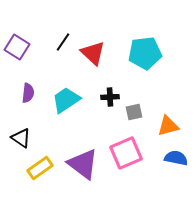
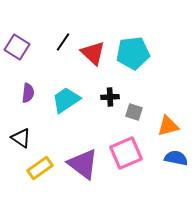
cyan pentagon: moved 12 px left
gray square: rotated 30 degrees clockwise
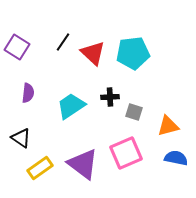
cyan trapezoid: moved 5 px right, 6 px down
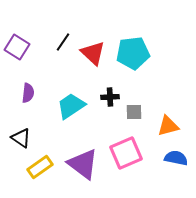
gray square: rotated 18 degrees counterclockwise
yellow rectangle: moved 1 px up
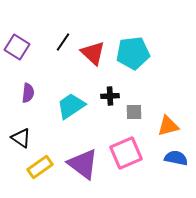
black cross: moved 1 px up
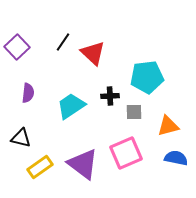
purple square: rotated 15 degrees clockwise
cyan pentagon: moved 14 px right, 24 px down
black triangle: rotated 20 degrees counterclockwise
